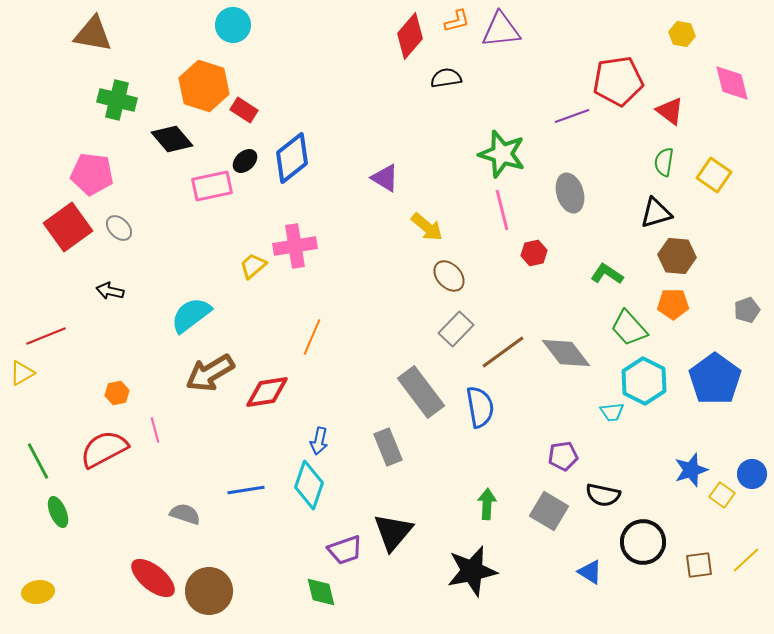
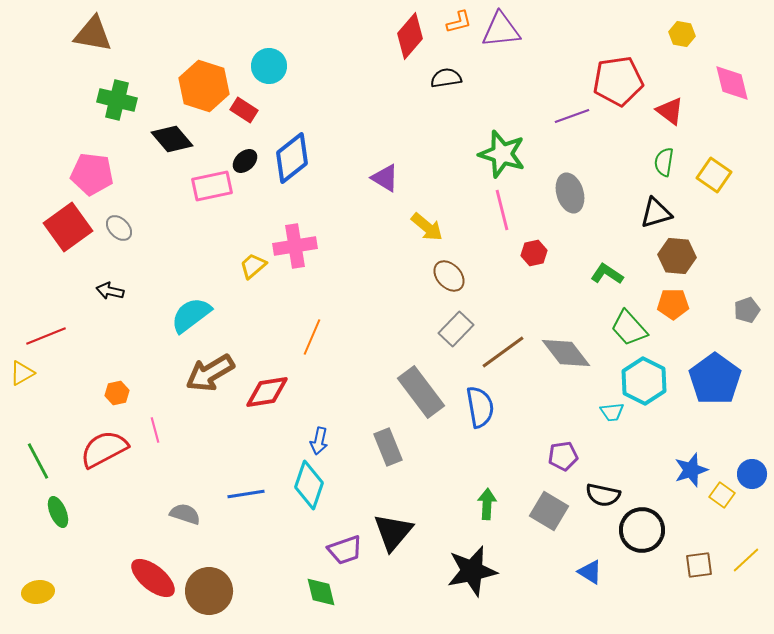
orange L-shape at (457, 21): moved 2 px right, 1 px down
cyan circle at (233, 25): moved 36 px right, 41 px down
blue line at (246, 490): moved 4 px down
black circle at (643, 542): moved 1 px left, 12 px up
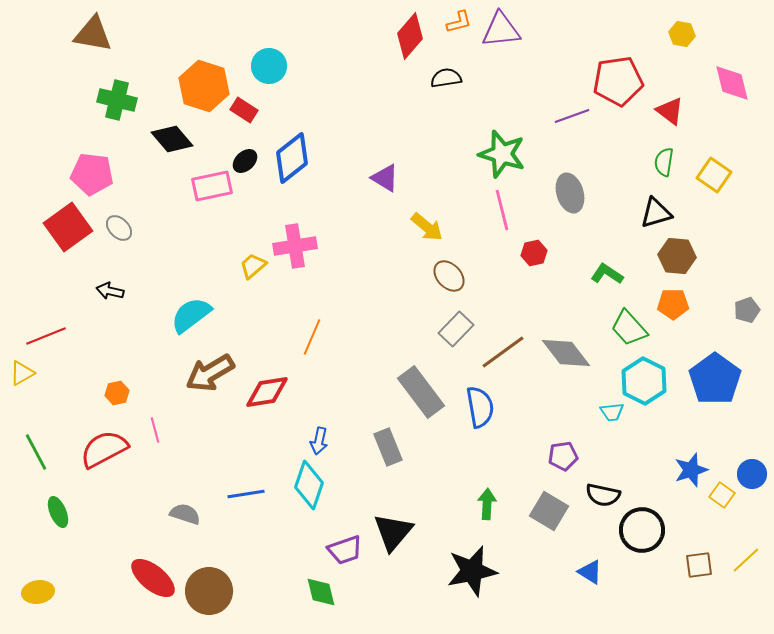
green line at (38, 461): moved 2 px left, 9 px up
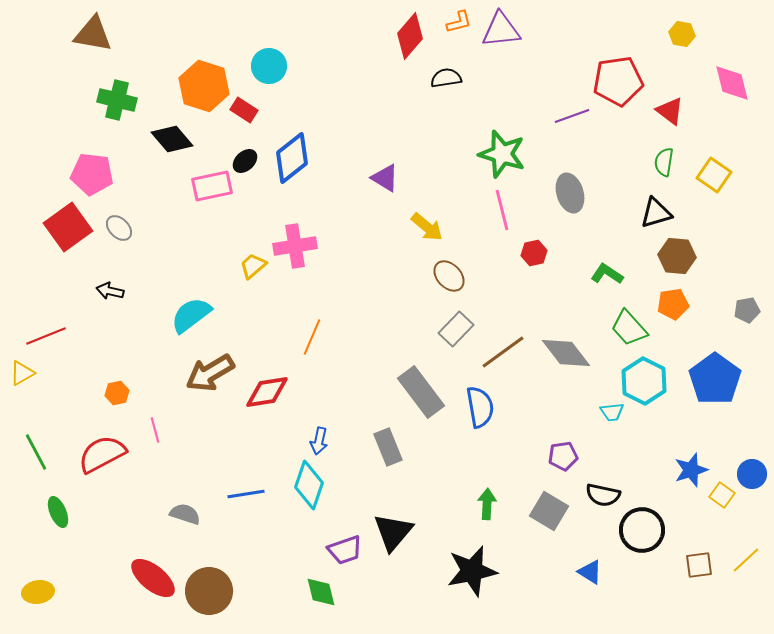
orange pentagon at (673, 304): rotated 8 degrees counterclockwise
gray pentagon at (747, 310): rotated 10 degrees clockwise
red semicircle at (104, 449): moved 2 px left, 5 px down
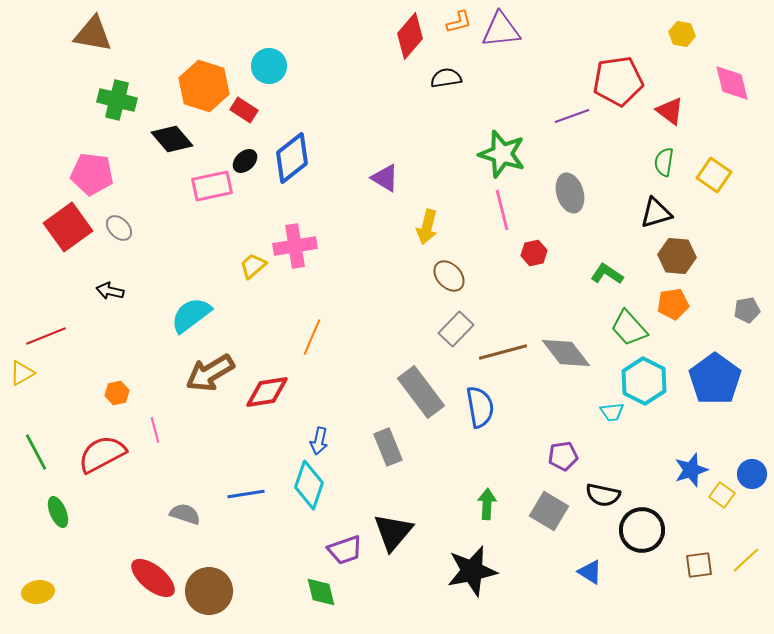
yellow arrow at (427, 227): rotated 64 degrees clockwise
brown line at (503, 352): rotated 21 degrees clockwise
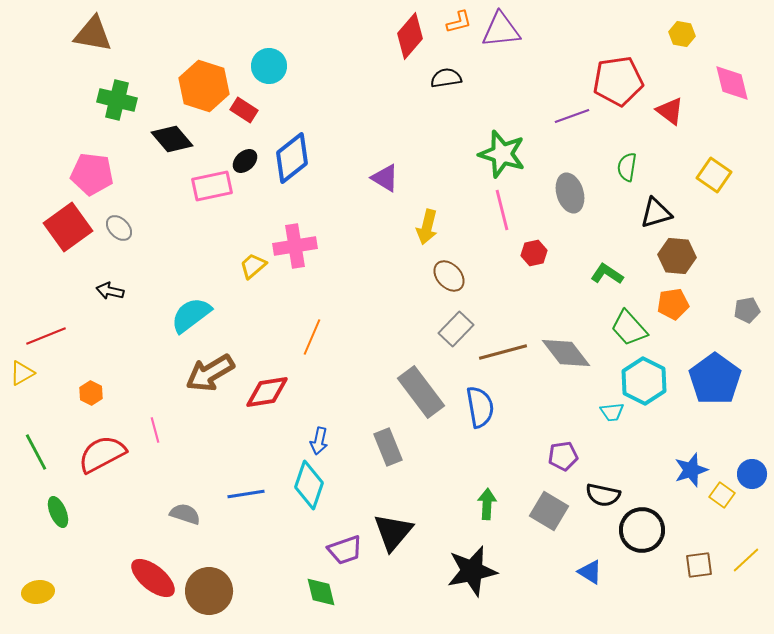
green semicircle at (664, 162): moved 37 px left, 5 px down
orange hexagon at (117, 393): moved 26 px left; rotated 20 degrees counterclockwise
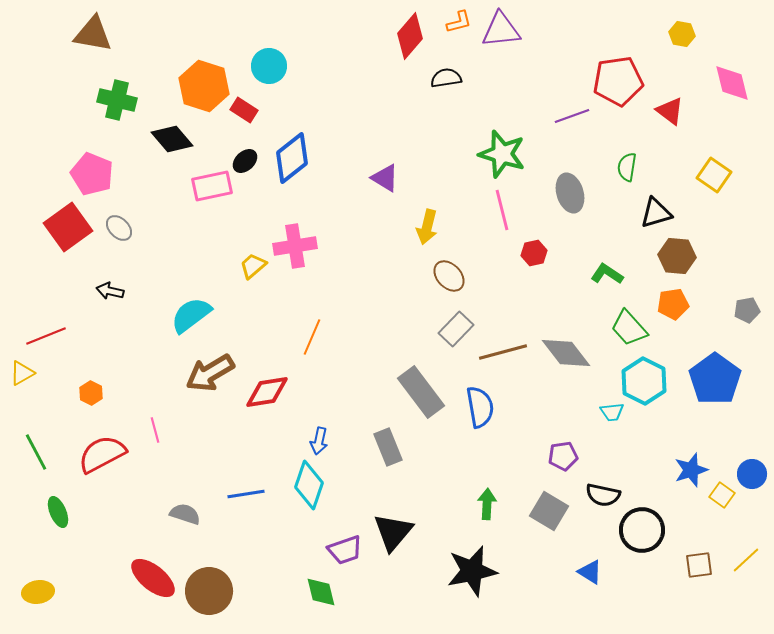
pink pentagon at (92, 174): rotated 15 degrees clockwise
